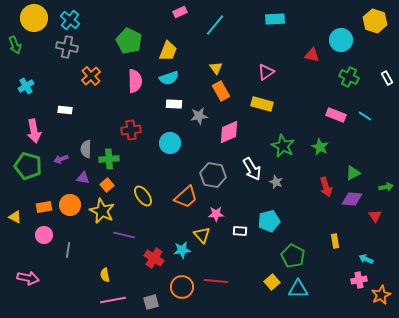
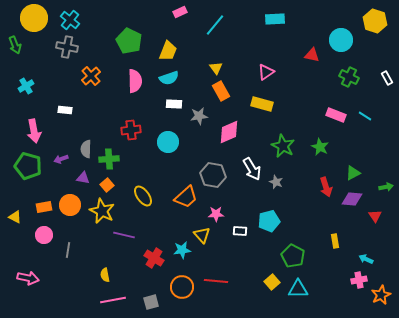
cyan circle at (170, 143): moved 2 px left, 1 px up
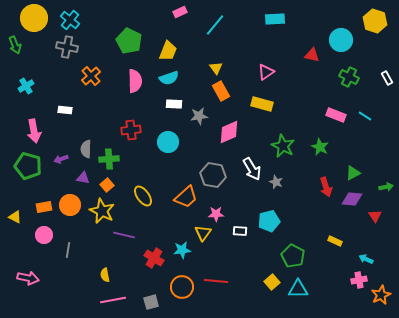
yellow triangle at (202, 235): moved 1 px right, 2 px up; rotated 18 degrees clockwise
yellow rectangle at (335, 241): rotated 56 degrees counterclockwise
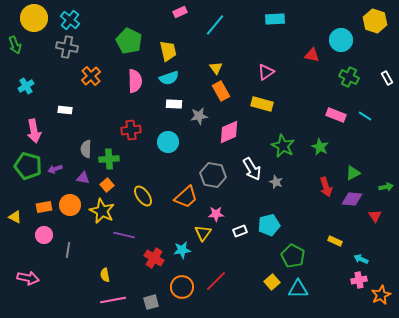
yellow trapezoid at (168, 51): rotated 35 degrees counterclockwise
purple arrow at (61, 159): moved 6 px left, 10 px down
cyan pentagon at (269, 221): moved 4 px down
white rectangle at (240, 231): rotated 24 degrees counterclockwise
cyan arrow at (366, 259): moved 5 px left
red line at (216, 281): rotated 50 degrees counterclockwise
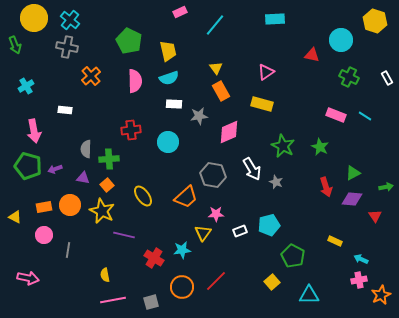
cyan triangle at (298, 289): moved 11 px right, 6 px down
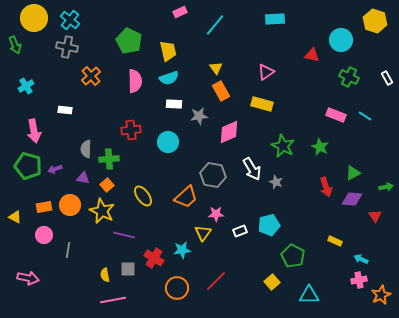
orange circle at (182, 287): moved 5 px left, 1 px down
gray square at (151, 302): moved 23 px left, 33 px up; rotated 14 degrees clockwise
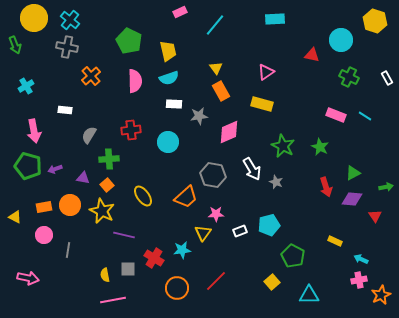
gray semicircle at (86, 149): moved 3 px right, 14 px up; rotated 30 degrees clockwise
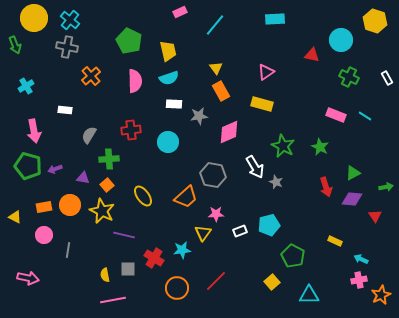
white arrow at (252, 169): moved 3 px right, 2 px up
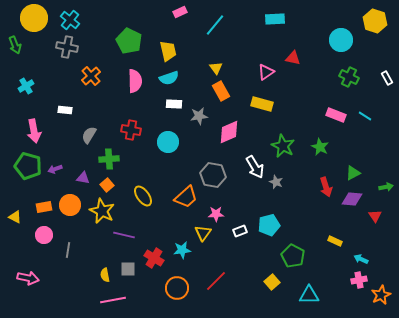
red triangle at (312, 55): moved 19 px left, 3 px down
red cross at (131, 130): rotated 18 degrees clockwise
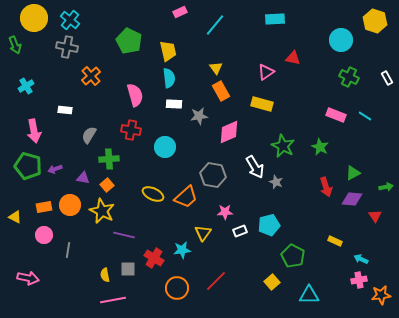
cyan semicircle at (169, 78): rotated 78 degrees counterclockwise
pink semicircle at (135, 81): moved 14 px down; rotated 15 degrees counterclockwise
cyan circle at (168, 142): moved 3 px left, 5 px down
yellow ellipse at (143, 196): moved 10 px right, 2 px up; rotated 30 degrees counterclockwise
pink star at (216, 214): moved 9 px right, 2 px up
orange star at (381, 295): rotated 18 degrees clockwise
